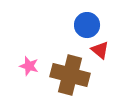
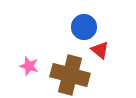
blue circle: moved 3 px left, 2 px down
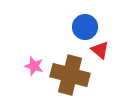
blue circle: moved 1 px right
pink star: moved 5 px right
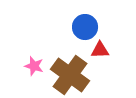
red triangle: rotated 42 degrees counterclockwise
brown cross: rotated 21 degrees clockwise
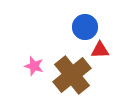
brown cross: moved 2 px right; rotated 15 degrees clockwise
